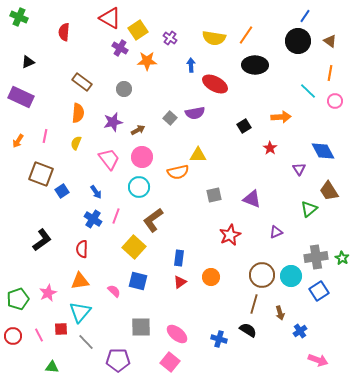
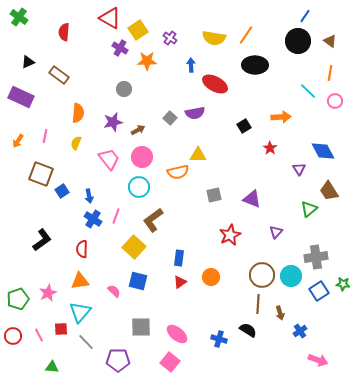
green cross at (19, 17): rotated 12 degrees clockwise
brown rectangle at (82, 82): moved 23 px left, 7 px up
blue arrow at (96, 192): moved 7 px left, 4 px down; rotated 24 degrees clockwise
purple triangle at (276, 232): rotated 24 degrees counterclockwise
green star at (342, 258): moved 1 px right, 26 px down; rotated 24 degrees counterclockwise
brown line at (254, 304): moved 4 px right; rotated 12 degrees counterclockwise
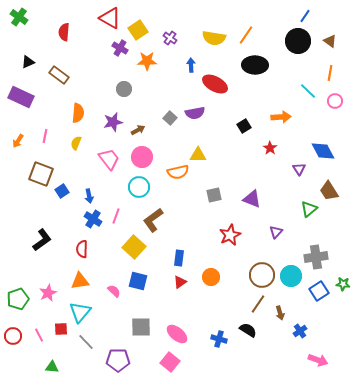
brown line at (258, 304): rotated 30 degrees clockwise
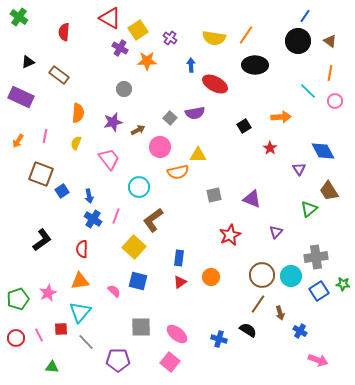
pink circle at (142, 157): moved 18 px right, 10 px up
blue cross at (300, 331): rotated 24 degrees counterclockwise
red circle at (13, 336): moved 3 px right, 2 px down
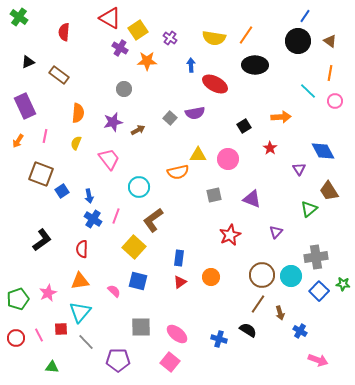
purple rectangle at (21, 97): moved 4 px right, 9 px down; rotated 40 degrees clockwise
pink circle at (160, 147): moved 68 px right, 12 px down
blue square at (319, 291): rotated 12 degrees counterclockwise
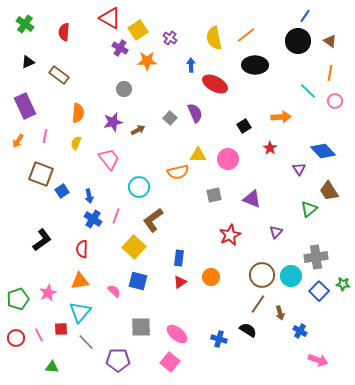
green cross at (19, 17): moved 6 px right, 7 px down
orange line at (246, 35): rotated 18 degrees clockwise
yellow semicircle at (214, 38): rotated 70 degrees clockwise
purple semicircle at (195, 113): rotated 102 degrees counterclockwise
blue diamond at (323, 151): rotated 15 degrees counterclockwise
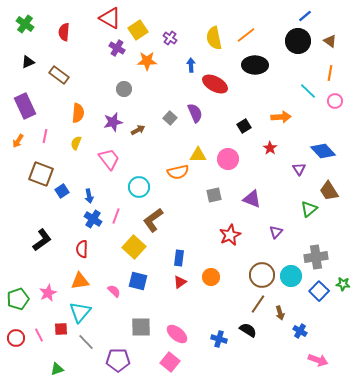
blue line at (305, 16): rotated 16 degrees clockwise
purple cross at (120, 48): moved 3 px left
green triangle at (52, 367): moved 5 px right, 2 px down; rotated 24 degrees counterclockwise
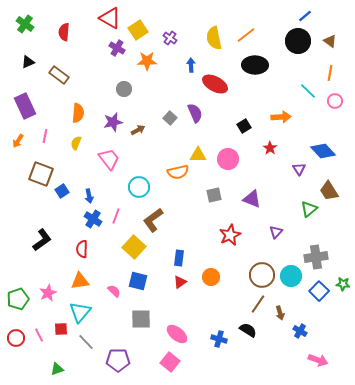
gray square at (141, 327): moved 8 px up
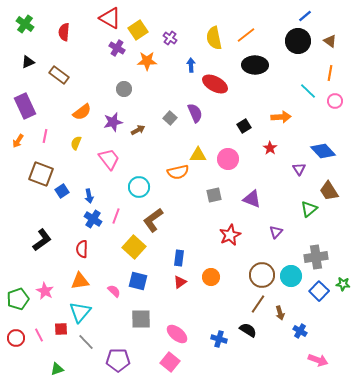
orange semicircle at (78, 113): moved 4 px right, 1 px up; rotated 48 degrees clockwise
pink star at (48, 293): moved 3 px left, 2 px up; rotated 18 degrees counterclockwise
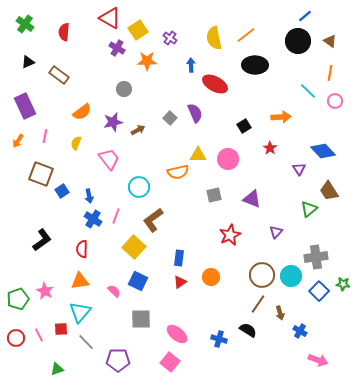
blue square at (138, 281): rotated 12 degrees clockwise
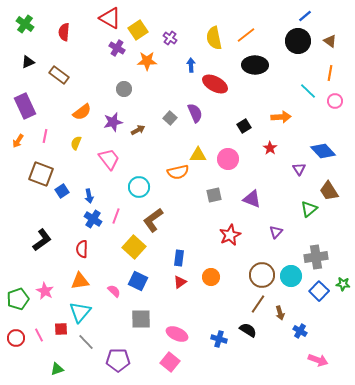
pink ellipse at (177, 334): rotated 15 degrees counterclockwise
